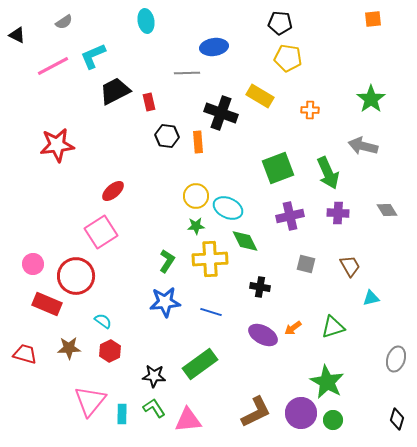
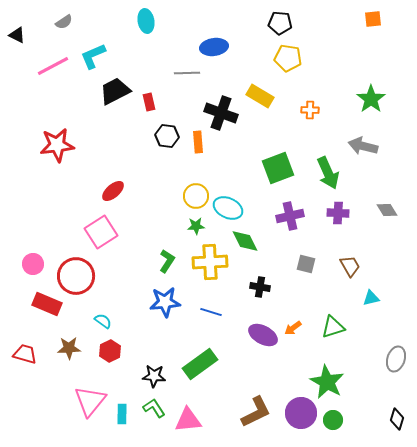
yellow cross at (210, 259): moved 3 px down
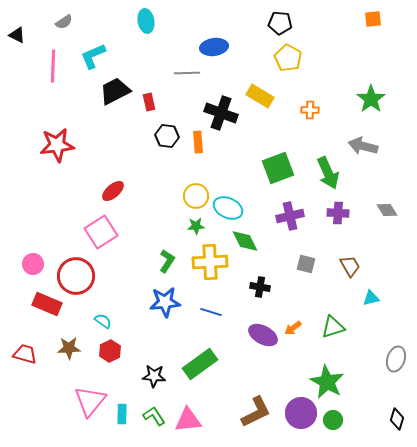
yellow pentagon at (288, 58): rotated 20 degrees clockwise
pink line at (53, 66): rotated 60 degrees counterclockwise
green L-shape at (154, 408): moved 8 px down
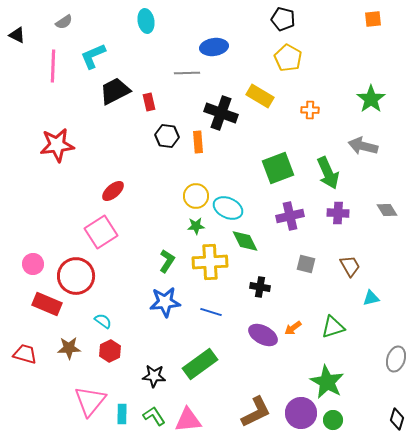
black pentagon at (280, 23): moved 3 px right, 4 px up; rotated 10 degrees clockwise
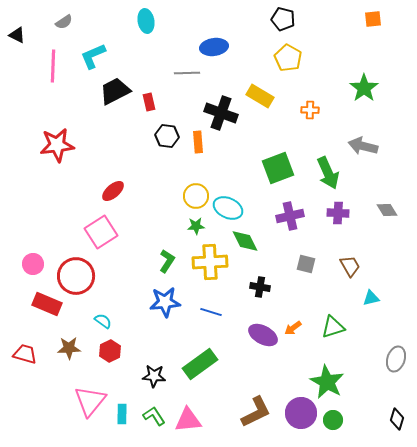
green star at (371, 99): moved 7 px left, 11 px up
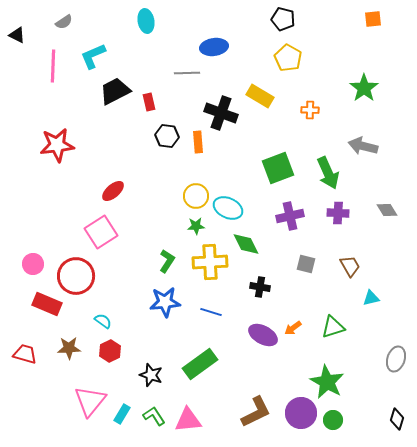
green diamond at (245, 241): moved 1 px right, 3 px down
black star at (154, 376): moved 3 px left, 1 px up; rotated 15 degrees clockwise
cyan rectangle at (122, 414): rotated 30 degrees clockwise
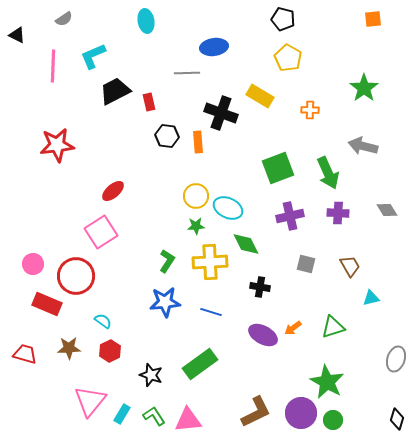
gray semicircle at (64, 22): moved 3 px up
